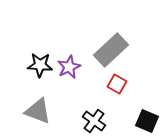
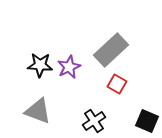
black cross: rotated 20 degrees clockwise
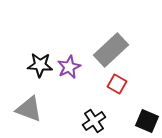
gray triangle: moved 9 px left, 2 px up
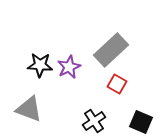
black square: moved 6 px left, 1 px down
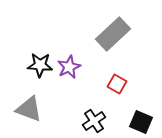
gray rectangle: moved 2 px right, 16 px up
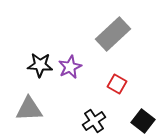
purple star: moved 1 px right
gray triangle: rotated 24 degrees counterclockwise
black square: moved 2 px right, 1 px up; rotated 15 degrees clockwise
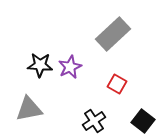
gray triangle: rotated 8 degrees counterclockwise
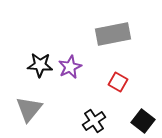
gray rectangle: rotated 32 degrees clockwise
red square: moved 1 px right, 2 px up
gray triangle: rotated 40 degrees counterclockwise
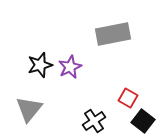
black star: rotated 20 degrees counterclockwise
red square: moved 10 px right, 16 px down
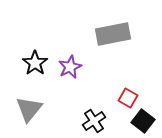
black star: moved 5 px left, 2 px up; rotated 20 degrees counterclockwise
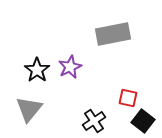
black star: moved 2 px right, 7 px down
red square: rotated 18 degrees counterclockwise
